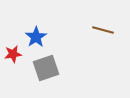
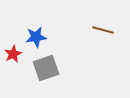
blue star: rotated 25 degrees clockwise
red star: rotated 18 degrees counterclockwise
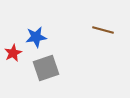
red star: moved 1 px up
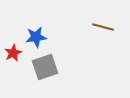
brown line: moved 3 px up
gray square: moved 1 px left, 1 px up
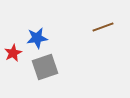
brown line: rotated 35 degrees counterclockwise
blue star: moved 1 px right, 1 px down
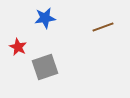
blue star: moved 8 px right, 20 px up
red star: moved 5 px right, 6 px up; rotated 18 degrees counterclockwise
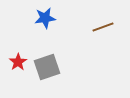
red star: moved 15 px down; rotated 12 degrees clockwise
gray square: moved 2 px right
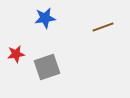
red star: moved 2 px left, 8 px up; rotated 24 degrees clockwise
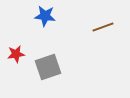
blue star: moved 2 px up; rotated 15 degrees clockwise
gray square: moved 1 px right
